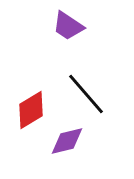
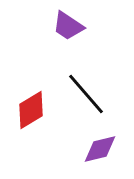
purple diamond: moved 33 px right, 8 px down
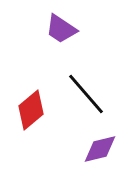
purple trapezoid: moved 7 px left, 3 px down
red diamond: rotated 9 degrees counterclockwise
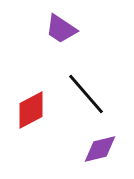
red diamond: rotated 12 degrees clockwise
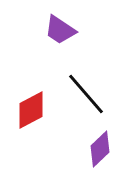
purple trapezoid: moved 1 px left, 1 px down
purple diamond: rotated 30 degrees counterclockwise
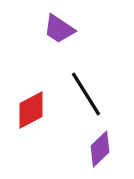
purple trapezoid: moved 1 px left, 1 px up
black line: rotated 9 degrees clockwise
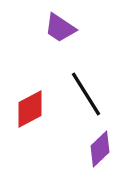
purple trapezoid: moved 1 px right, 1 px up
red diamond: moved 1 px left, 1 px up
